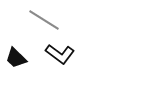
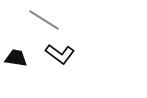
black trapezoid: rotated 145 degrees clockwise
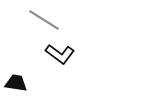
black trapezoid: moved 25 px down
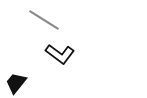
black trapezoid: rotated 60 degrees counterclockwise
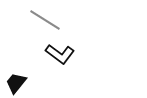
gray line: moved 1 px right
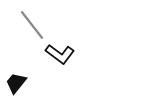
gray line: moved 13 px left, 5 px down; rotated 20 degrees clockwise
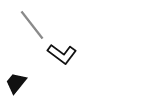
black L-shape: moved 2 px right
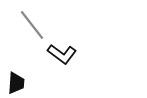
black trapezoid: rotated 145 degrees clockwise
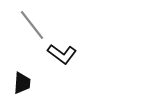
black trapezoid: moved 6 px right
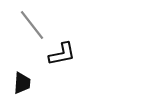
black L-shape: rotated 48 degrees counterclockwise
